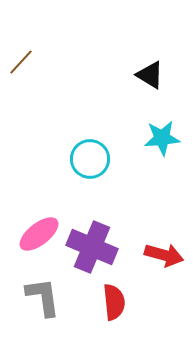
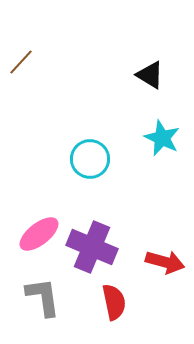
cyan star: rotated 30 degrees clockwise
red arrow: moved 1 px right, 7 px down
red semicircle: rotated 6 degrees counterclockwise
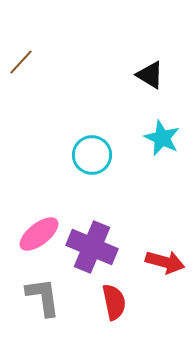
cyan circle: moved 2 px right, 4 px up
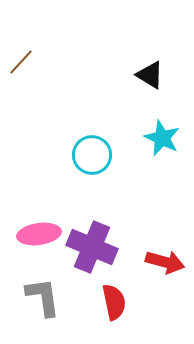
pink ellipse: rotated 30 degrees clockwise
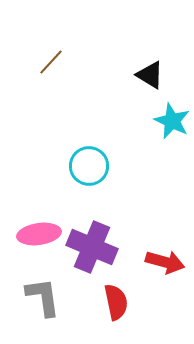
brown line: moved 30 px right
cyan star: moved 10 px right, 17 px up
cyan circle: moved 3 px left, 11 px down
red semicircle: moved 2 px right
